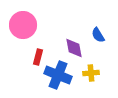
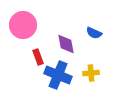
blue semicircle: moved 4 px left, 2 px up; rotated 35 degrees counterclockwise
purple diamond: moved 8 px left, 4 px up
red rectangle: rotated 35 degrees counterclockwise
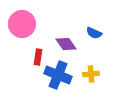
pink circle: moved 1 px left, 1 px up
purple diamond: rotated 25 degrees counterclockwise
red rectangle: rotated 28 degrees clockwise
yellow cross: moved 1 px down
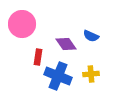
blue semicircle: moved 3 px left, 3 px down
blue cross: moved 1 px down
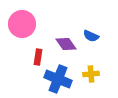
blue cross: moved 3 px down
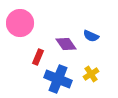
pink circle: moved 2 px left, 1 px up
red rectangle: rotated 14 degrees clockwise
yellow cross: rotated 28 degrees counterclockwise
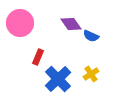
purple diamond: moved 5 px right, 20 px up
blue cross: rotated 24 degrees clockwise
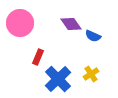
blue semicircle: moved 2 px right
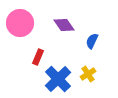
purple diamond: moved 7 px left, 1 px down
blue semicircle: moved 1 px left, 5 px down; rotated 91 degrees clockwise
yellow cross: moved 3 px left
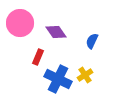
purple diamond: moved 8 px left, 7 px down
yellow cross: moved 3 px left, 1 px down
blue cross: rotated 20 degrees counterclockwise
